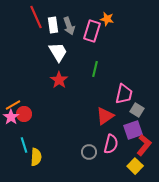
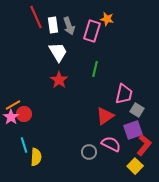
pink semicircle: rotated 78 degrees counterclockwise
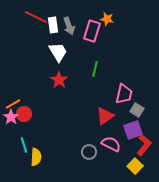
red line: rotated 40 degrees counterclockwise
orange line: moved 1 px up
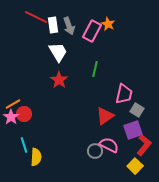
orange star: moved 1 px right, 5 px down; rotated 16 degrees clockwise
pink rectangle: rotated 10 degrees clockwise
pink semicircle: moved 2 px left, 1 px down
gray circle: moved 6 px right, 1 px up
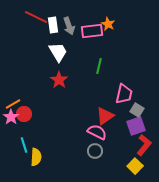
pink rectangle: rotated 55 degrees clockwise
green line: moved 4 px right, 3 px up
purple square: moved 3 px right, 4 px up
pink semicircle: moved 12 px left, 13 px up
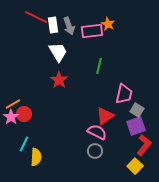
cyan line: moved 1 px up; rotated 42 degrees clockwise
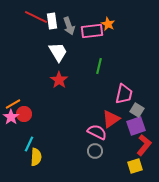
white rectangle: moved 1 px left, 4 px up
red triangle: moved 6 px right, 3 px down
cyan line: moved 5 px right
yellow square: rotated 28 degrees clockwise
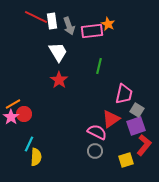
yellow square: moved 9 px left, 6 px up
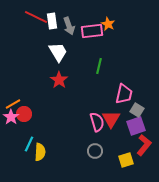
red triangle: rotated 24 degrees counterclockwise
pink semicircle: moved 10 px up; rotated 48 degrees clockwise
yellow semicircle: moved 4 px right, 5 px up
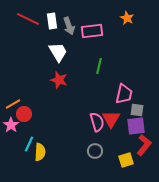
red line: moved 8 px left, 2 px down
orange star: moved 19 px right, 6 px up
red star: rotated 18 degrees counterclockwise
gray square: rotated 24 degrees counterclockwise
pink star: moved 8 px down
purple square: rotated 12 degrees clockwise
